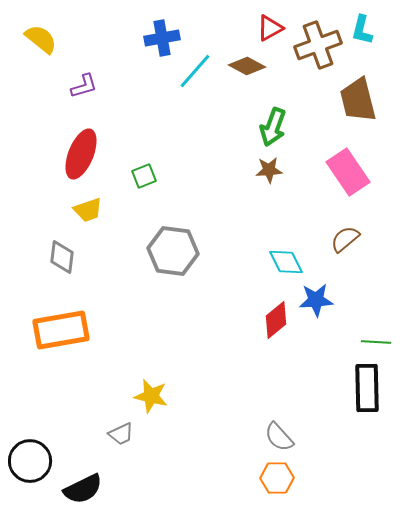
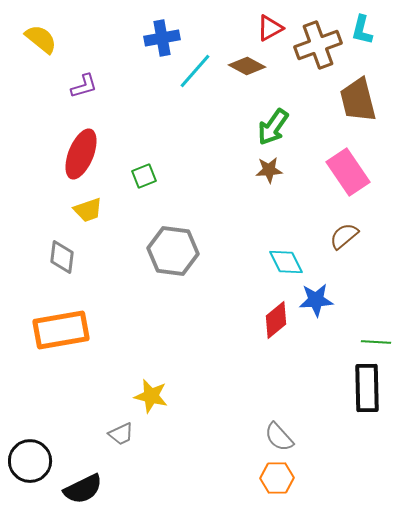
green arrow: rotated 15 degrees clockwise
brown semicircle: moved 1 px left, 3 px up
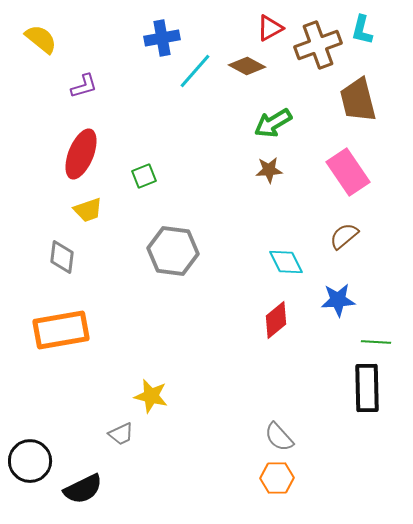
green arrow: moved 4 px up; rotated 24 degrees clockwise
blue star: moved 22 px right
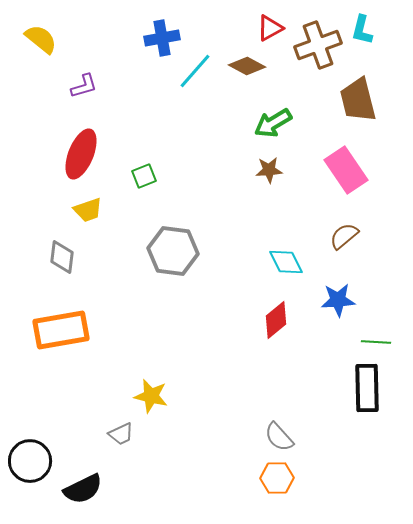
pink rectangle: moved 2 px left, 2 px up
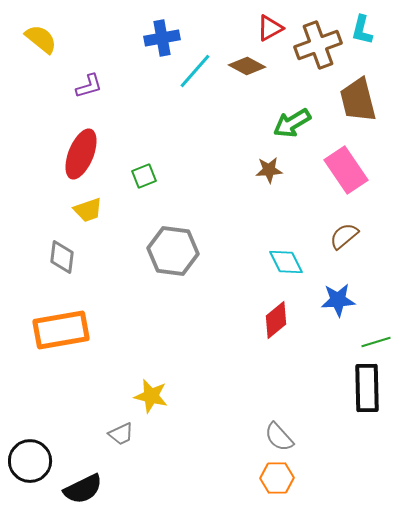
purple L-shape: moved 5 px right
green arrow: moved 19 px right
green line: rotated 20 degrees counterclockwise
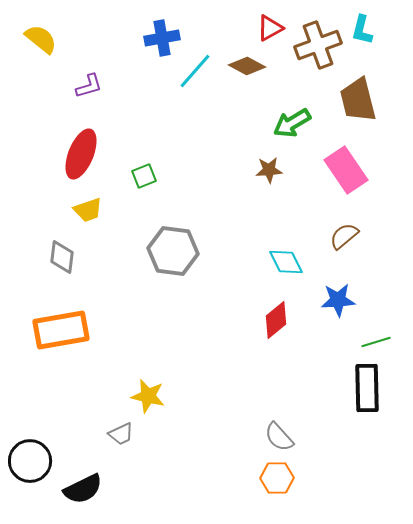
yellow star: moved 3 px left
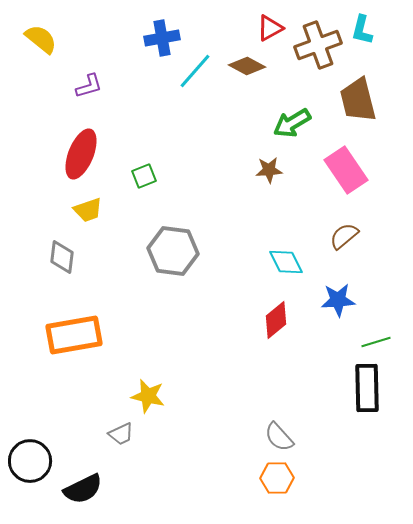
orange rectangle: moved 13 px right, 5 px down
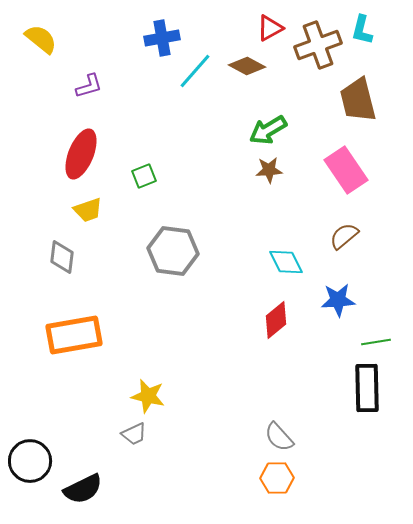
green arrow: moved 24 px left, 7 px down
green line: rotated 8 degrees clockwise
gray trapezoid: moved 13 px right
